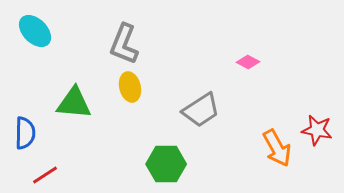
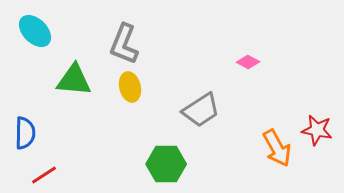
green triangle: moved 23 px up
red line: moved 1 px left
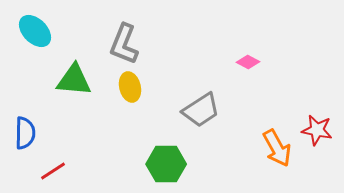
red line: moved 9 px right, 4 px up
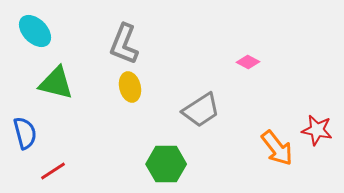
green triangle: moved 18 px left, 3 px down; rotated 9 degrees clockwise
blue semicircle: rotated 16 degrees counterclockwise
orange arrow: rotated 9 degrees counterclockwise
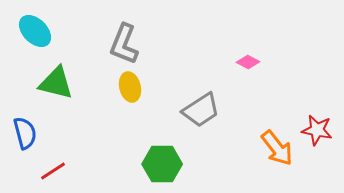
green hexagon: moved 4 px left
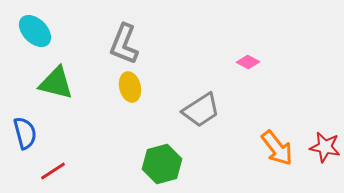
red star: moved 8 px right, 17 px down
green hexagon: rotated 15 degrees counterclockwise
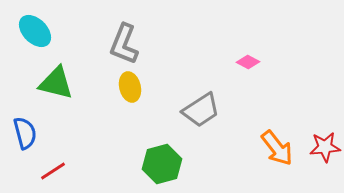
red star: rotated 16 degrees counterclockwise
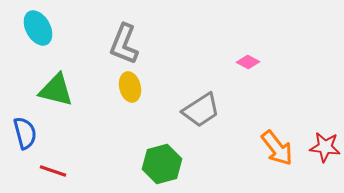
cyan ellipse: moved 3 px right, 3 px up; rotated 16 degrees clockwise
green triangle: moved 7 px down
red star: rotated 12 degrees clockwise
red line: rotated 52 degrees clockwise
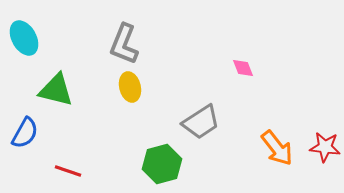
cyan ellipse: moved 14 px left, 10 px down
pink diamond: moved 5 px left, 6 px down; rotated 40 degrees clockwise
gray trapezoid: moved 12 px down
blue semicircle: rotated 44 degrees clockwise
red line: moved 15 px right
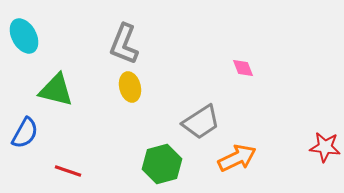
cyan ellipse: moved 2 px up
orange arrow: moved 40 px left, 10 px down; rotated 78 degrees counterclockwise
